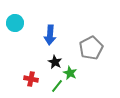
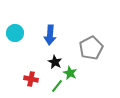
cyan circle: moved 10 px down
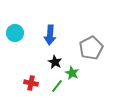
green star: moved 2 px right
red cross: moved 4 px down
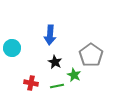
cyan circle: moved 3 px left, 15 px down
gray pentagon: moved 7 px down; rotated 10 degrees counterclockwise
green star: moved 2 px right, 2 px down
green line: rotated 40 degrees clockwise
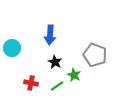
gray pentagon: moved 4 px right; rotated 15 degrees counterclockwise
green line: rotated 24 degrees counterclockwise
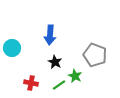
green star: moved 1 px right, 1 px down
green line: moved 2 px right, 1 px up
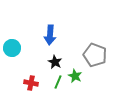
green line: moved 1 px left, 3 px up; rotated 32 degrees counterclockwise
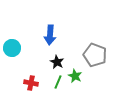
black star: moved 2 px right
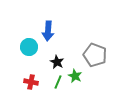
blue arrow: moved 2 px left, 4 px up
cyan circle: moved 17 px right, 1 px up
red cross: moved 1 px up
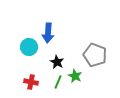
blue arrow: moved 2 px down
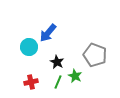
blue arrow: rotated 36 degrees clockwise
red cross: rotated 24 degrees counterclockwise
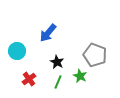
cyan circle: moved 12 px left, 4 px down
green star: moved 5 px right
red cross: moved 2 px left, 3 px up; rotated 24 degrees counterclockwise
